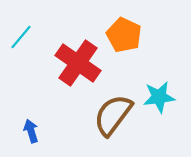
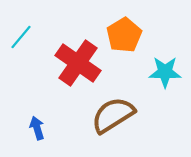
orange pentagon: rotated 16 degrees clockwise
cyan star: moved 6 px right, 25 px up; rotated 8 degrees clockwise
brown semicircle: rotated 21 degrees clockwise
blue arrow: moved 6 px right, 3 px up
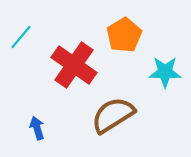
red cross: moved 4 px left, 2 px down
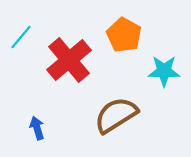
orange pentagon: rotated 12 degrees counterclockwise
red cross: moved 5 px left, 5 px up; rotated 15 degrees clockwise
cyan star: moved 1 px left, 1 px up
brown semicircle: moved 3 px right
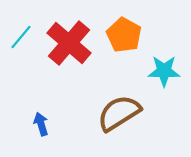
red cross: moved 17 px up; rotated 9 degrees counterclockwise
brown semicircle: moved 3 px right, 2 px up
blue arrow: moved 4 px right, 4 px up
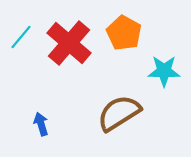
orange pentagon: moved 2 px up
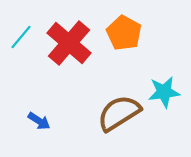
cyan star: moved 21 px down; rotated 8 degrees counterclockwise
blue arrow: moved 2 px left, 3 px up; rotated 140 degrees clockwise
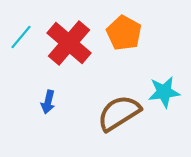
blue arrow: moved 9 px right, 19 px up; rotated 70 degrees clockwise
